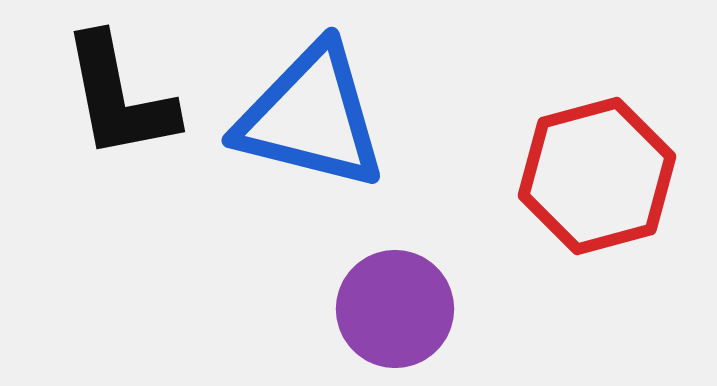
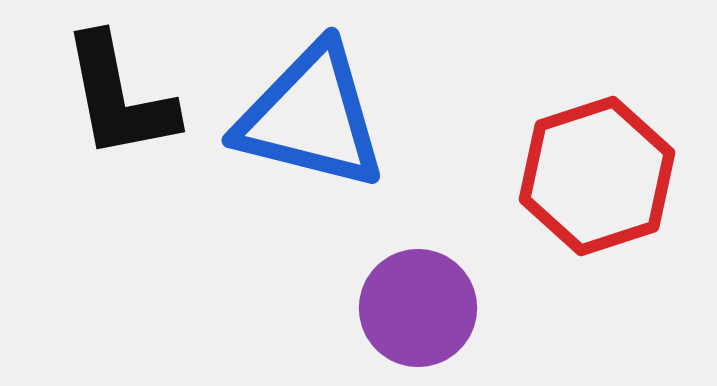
red hexagon: rotated 3 degrees counterclockwise
purple circle: moved 23 px right, 1 px up
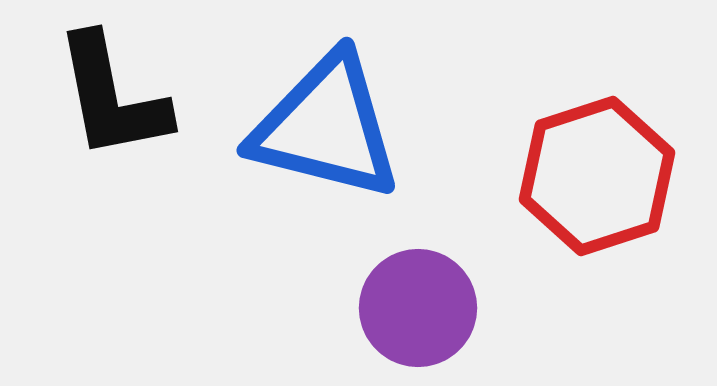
black L-shape: moved 7 px left
blue triangle: moved 15 px right, 10 px down
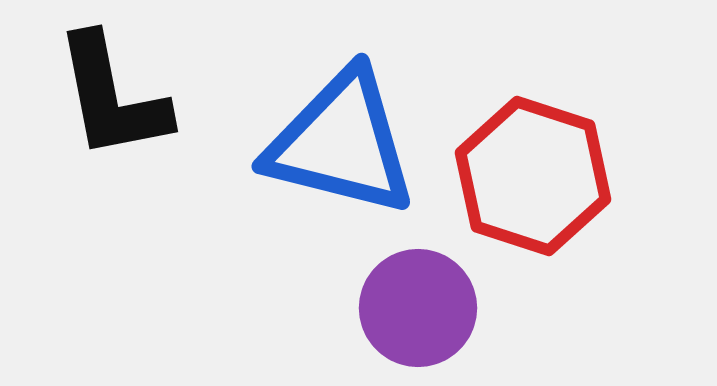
blue triangle: moved 15 px right, 16 px down
red hexagon: moved 64 px left; rotated 24 degrees counterclockwise
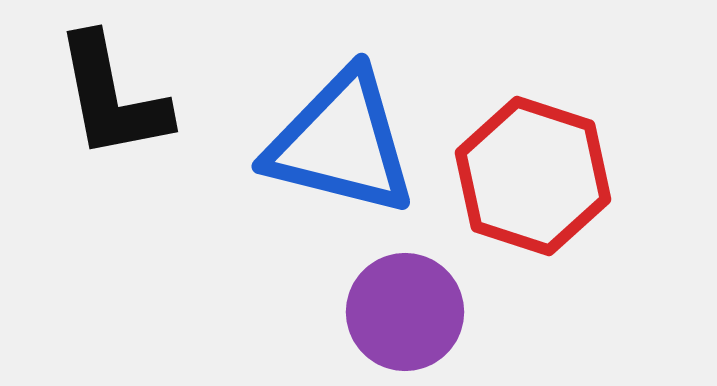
purple circle: moved 13 px left, 4 px down
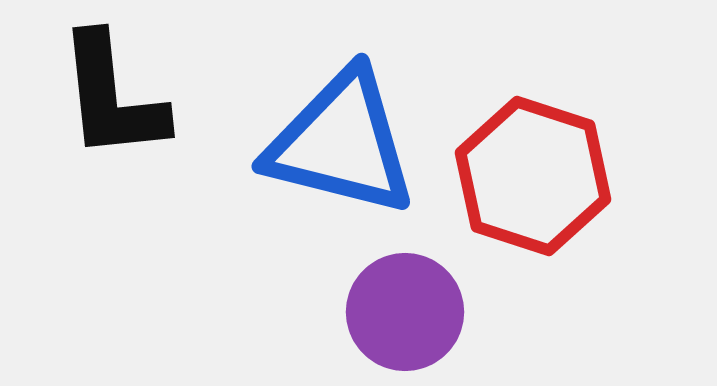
black L-shape: rotated 5 degrees clockwise
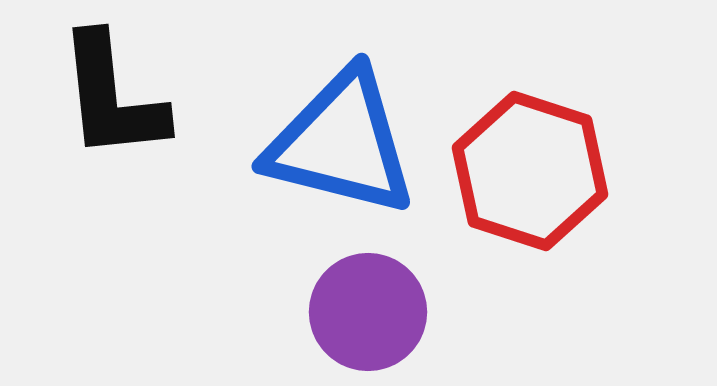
red hexagon: moved 3 px left, 5 px up
purple circle: moved 37 px left
